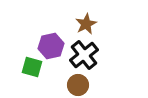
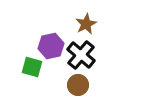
black cross: moved 3 px left; rotated 12 degrees counterclockwise
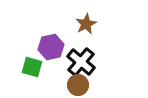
purple hexagon: moved 1 px down
black cross: moved 7 px down
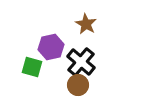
brown star: rotated 15 degrees counterclockwise
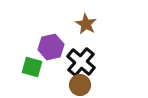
brown circle: moved 2 px right
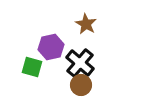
black cross: moved 1 px left, 1 px down
brown circle: moved 1 px right
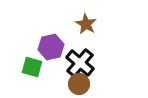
brown circle: moved 2 px left, 1 px up
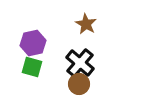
purple hexagon: moved 18 px left, 4 px up
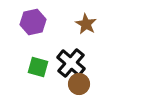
purple hexagon: moved 21 px up
black cross: moved 9 px left
green square: moved 6 px right
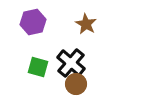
brown circle: moved 3 px left
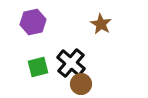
brown star: moved 15 px right
green square: rotated 30 degrees counterclockwise
brown circle: moved 5 px right
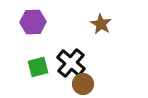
purple hexagon: rotated 10 degrees clockwise
brown circle: moved 2 px right
